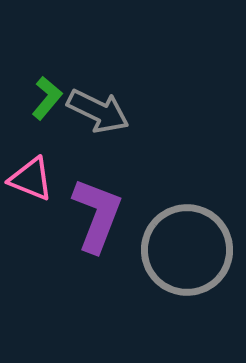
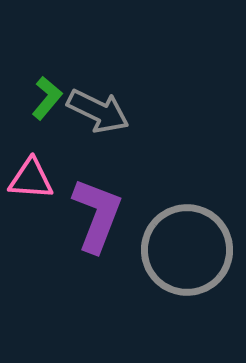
pink triangle: rotated 18 degrees counterclockwise
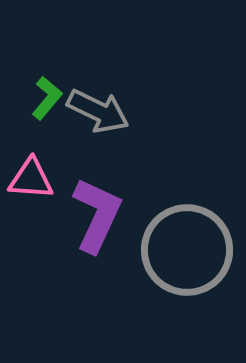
purple L-shape: rotated 4 degrees clockwise
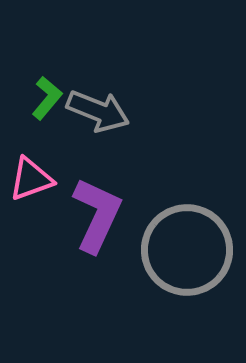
gray arrow: rotated 4 degrees counterclockwise
pink triangle: rotated 24 degrees counterclockwise
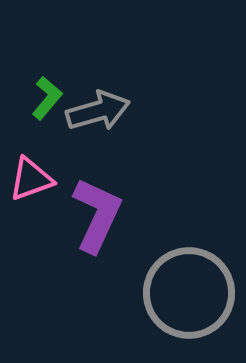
gray arrow: rotated 38 degrees counterclockwise
gray circle: moved 2 px right, 43 px down
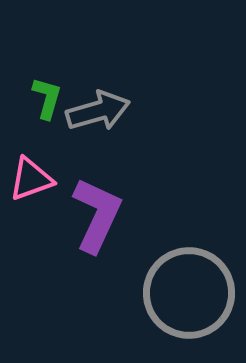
green L-shape: rotated 24 degrees counterclockwise
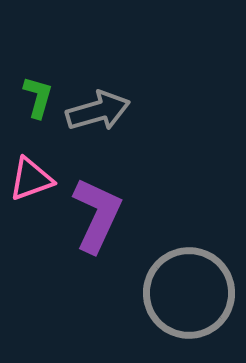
green L-shape: moved 9 px left, 1 px up
